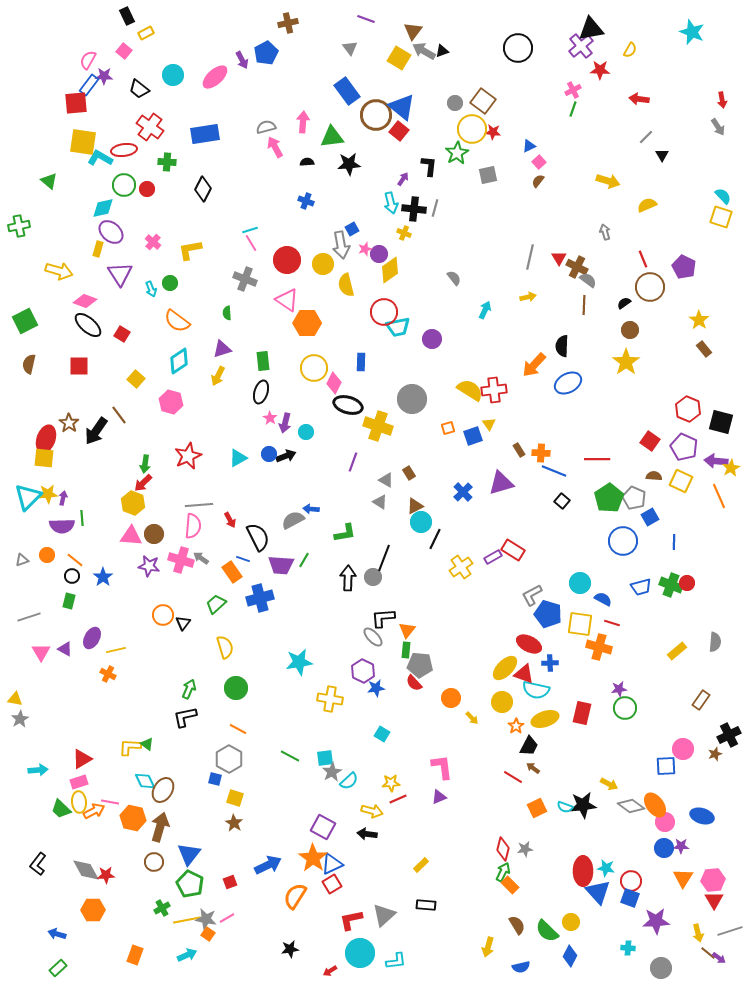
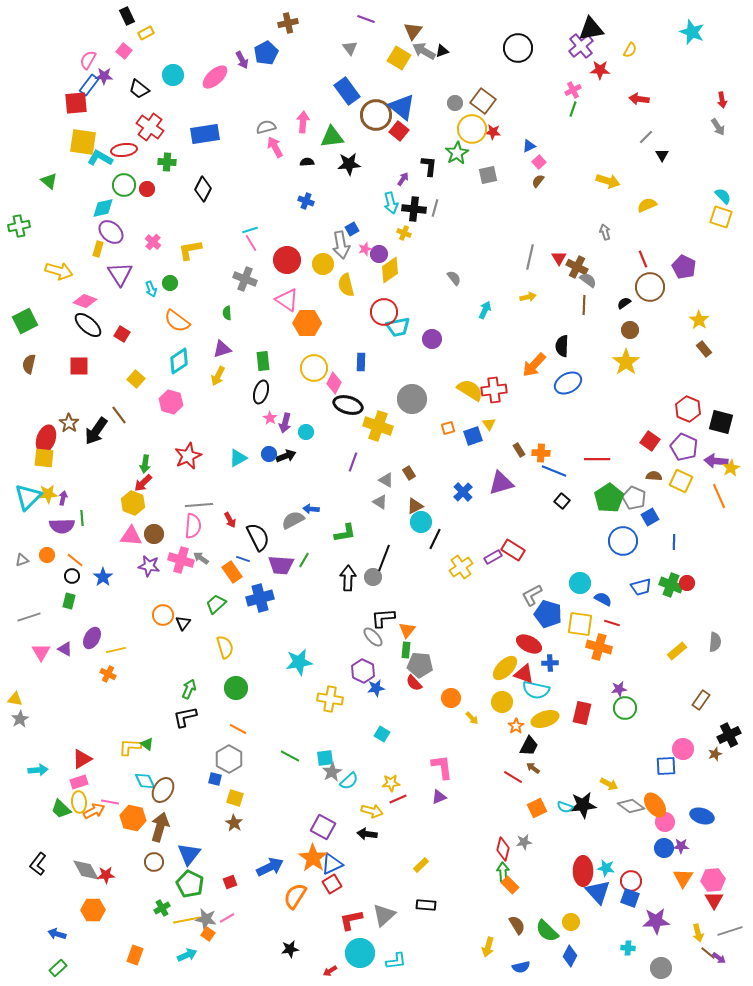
gray star at (525, 849): moved 1 px left, 7 px up
blue arrow at (268, 865): moved 2 px right, 2 px down
green arrow at (503, 872): rotated 30 degrees counterclockwise
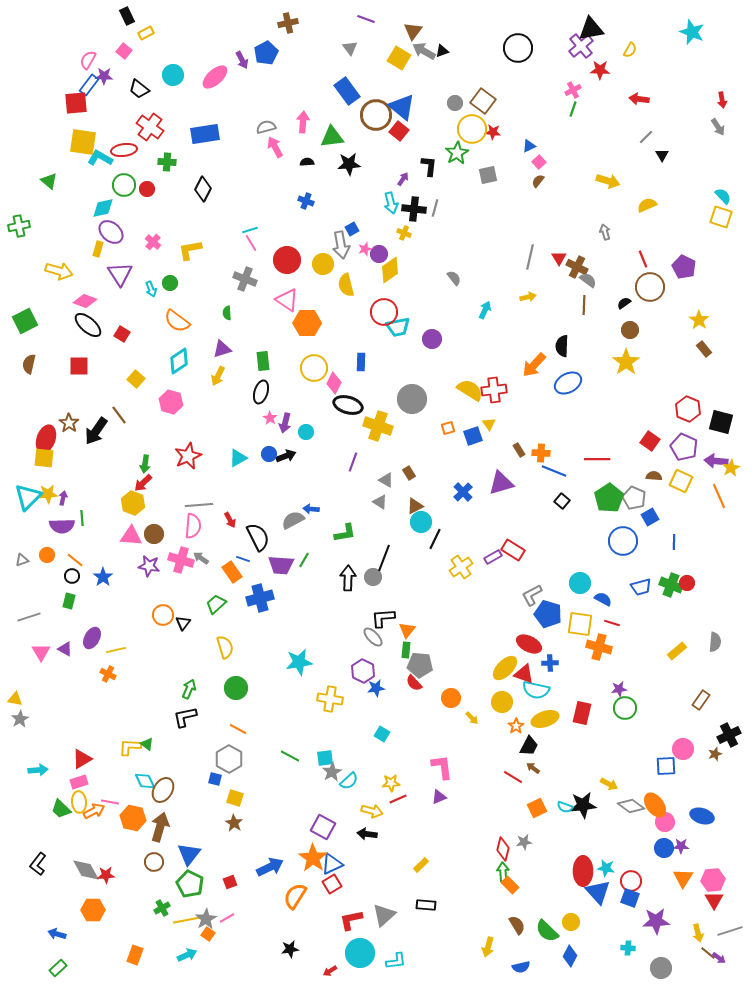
gray star at (206, 919): rotated 30 degrees clockwise
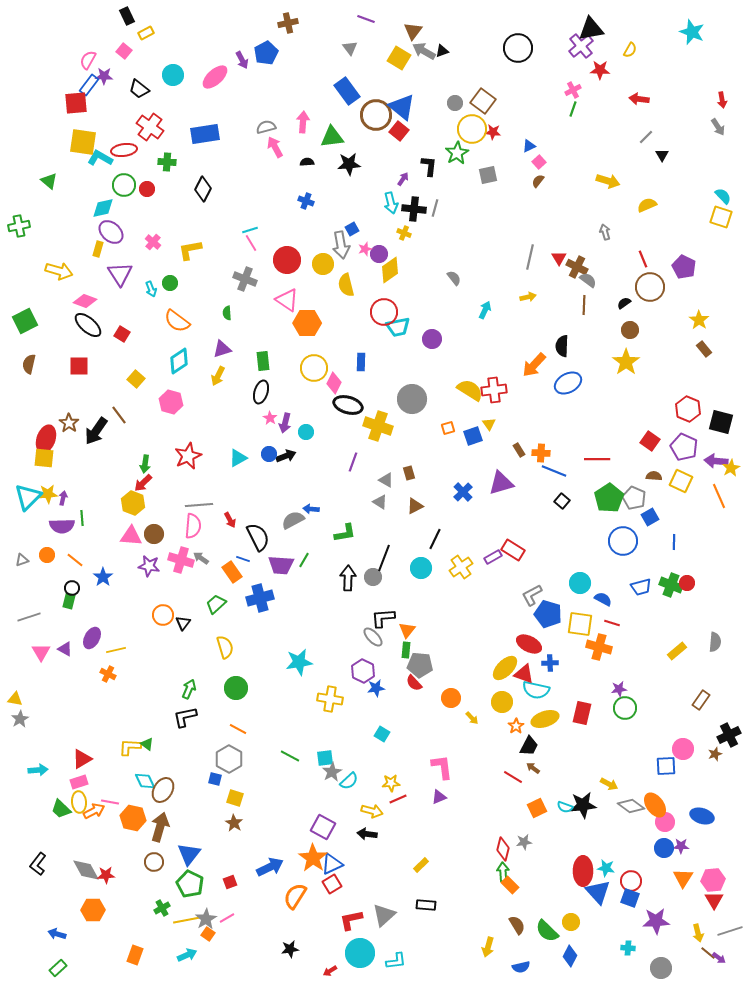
brown rectangle at (409, 473): rotated 16 degrees clockwise
cyan circle at (421, 522): moved 46 px down
black circle at (72, 576): moved 12 px down
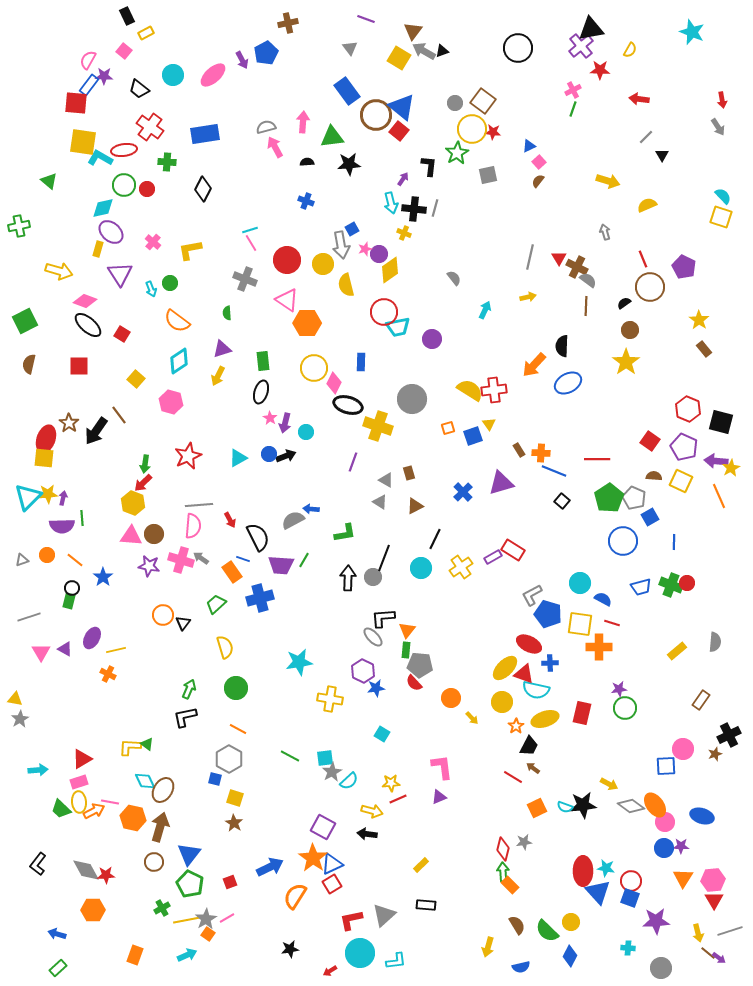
pink ellipse at (215, 77): moved 2 px left, 2 px up
red square at (76, 103): rotated 10 degrees clockwise
brown line at (584, 305): moved 2 px right, 1 px down
orange cross at (599, 647): rotated 15 degrees counterclockwise
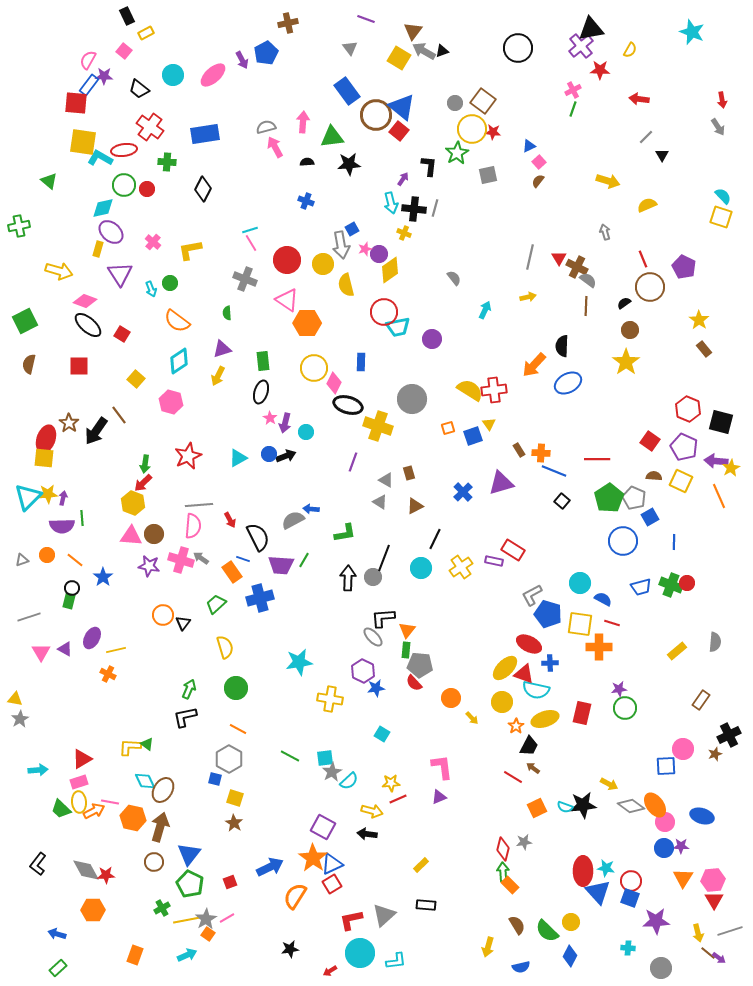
purple rectangle at (493, 557): moved 1 px right, 4 px down; rotated 42 degrees clockwise
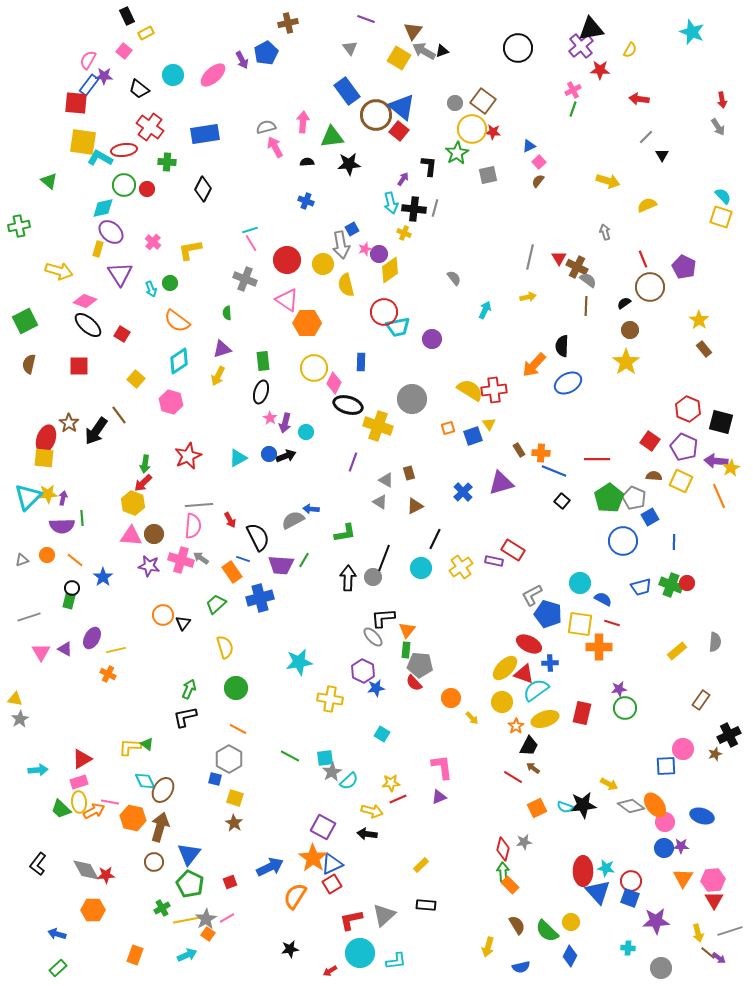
cyan semicircle at (536, 690): rotated 132 degrees clockwise
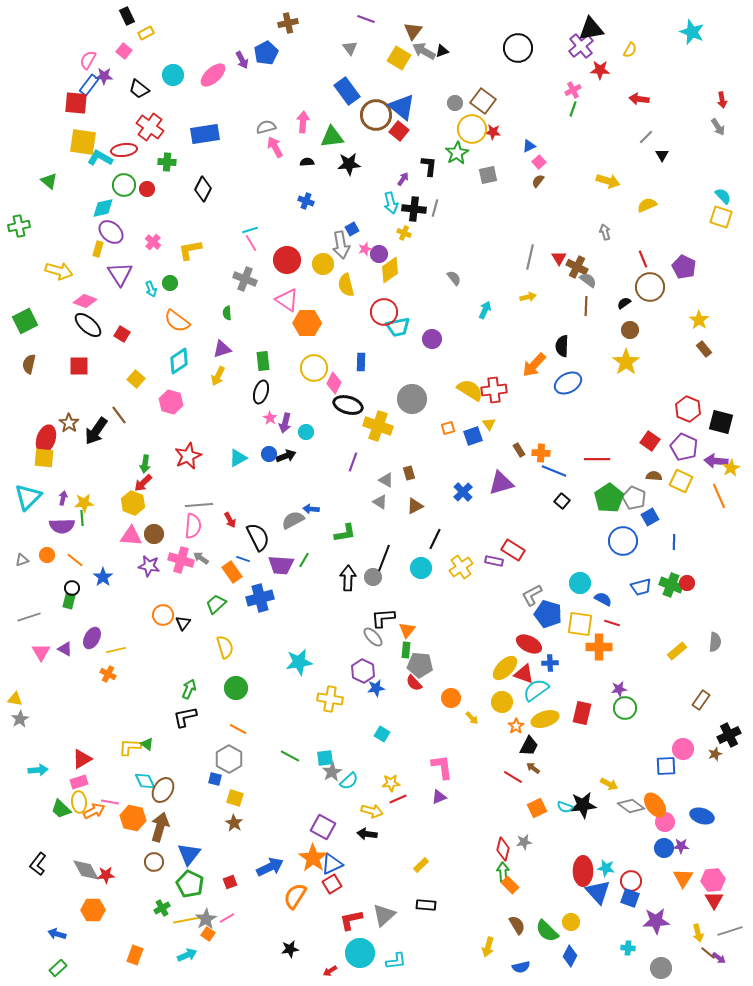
yellow star at (48, 494): moved 36 px right, 9 px down
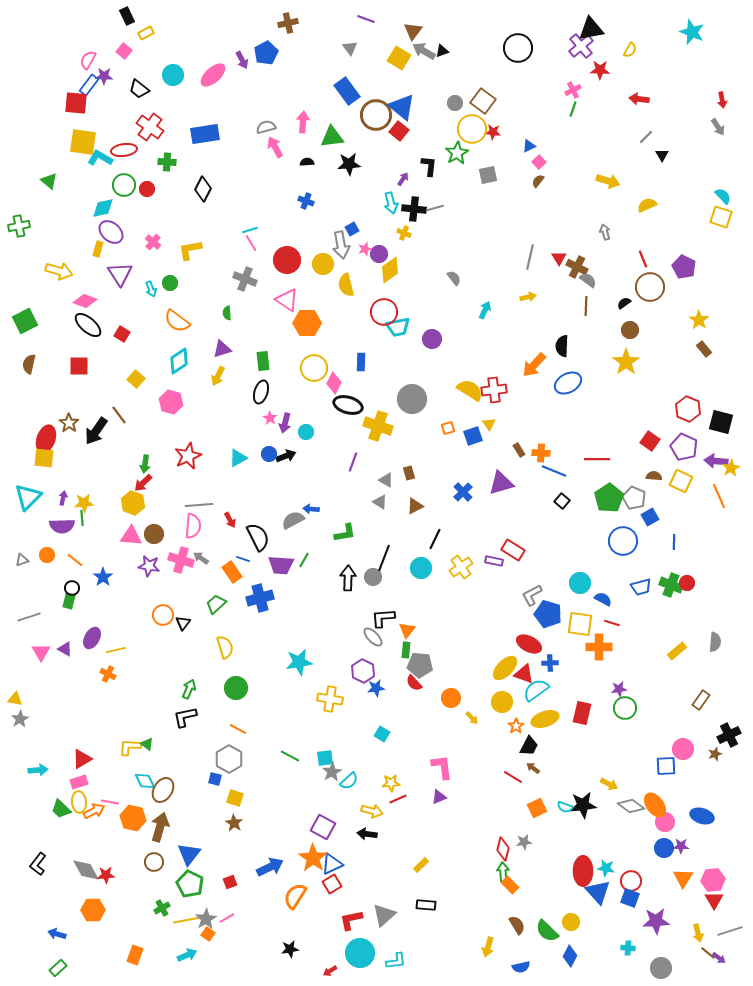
gray line at (435, 208): rotated 60 degrees clockwise
